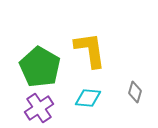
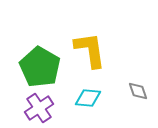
gray diamond: moved 3 px right, 1 px up; rotated 35 degrees counterclockwise
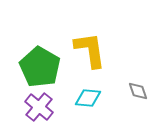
purple cross: moved 1 px up; rotated 16 degrees counterclockwise
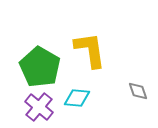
cyan diamond: moved 11 px left
